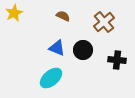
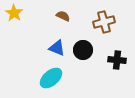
yellow star: rotated 12 degrees counterclockwise
brown cross: rotated 25 degrees clockwise
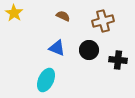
brown cross: moved 1 px left, 1 px up
black circle: moved 6 px right
black cross: moved 1 px right
cyan ellipse: moved 5 px left, 2 px down; rotated 25 degrees counterclockwise
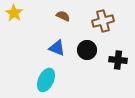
black circle: moved 2 px left
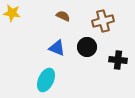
yellow star: moved 2 px left; rotated 24 degrees counterclockwise
black circle: moved 3 px up
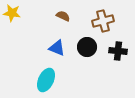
black cross: moved 9 px up
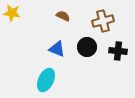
blue triangle: moved 1 px down
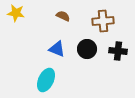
yellow star: moved 4 px right
brown cross: rotated 10 degrees clockwise
black circle: moved 2 px down
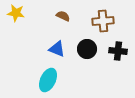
cyan ellipse: moved 2 px right
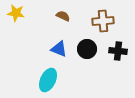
blue triangle: moved 2 px right
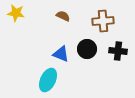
blue triangle: moved 2 px right, 5 px down
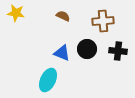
blue triangle: moved 1 px right, 1 px up
